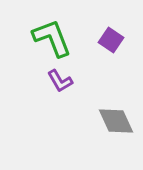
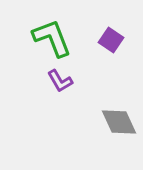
gray diamond: moved 3 px right, 1 px down
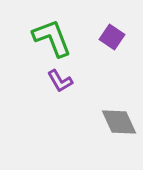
purple square: moved 1 px right, 3 px up
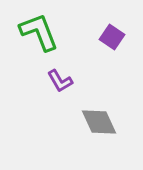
green L-shape: moved 13 px left, 6 px up
gray diamond: moved 20 px left
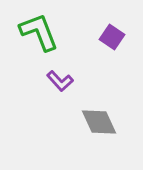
purple L-shape: rotated 12 degrees counterclockwise
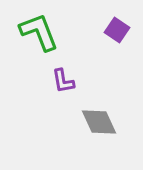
purple square: moved 5 px right, 7 px up
purple L-shape: moved 3 px right; rotated 32 degrees clockwise
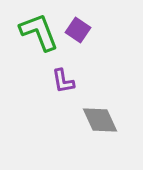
purple square: moved 39 px left
gray diamond: moved 1 px right, 2 px up
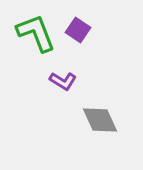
green L-shape: moved 3 px left, 1 px down
purple L-shape: rotated 48 degrees counterclockwise
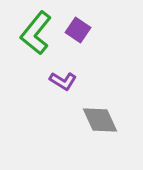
green L-shape: rotated 120 degrees counterclockwise
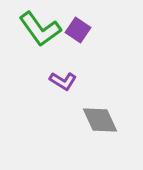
green L-shape: moved 4 px right, 4 px up; rotated 75 degrees counterclockwise
